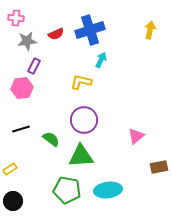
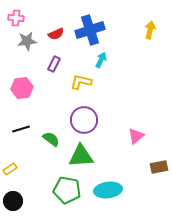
purple rectangle: moved 20 px right, 2 px up
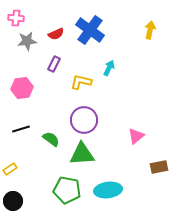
blue cross: rotated 36 degrees counterclockwise
cyan arrow: moved 8 px right, 8 px down
green triangle: moved 1 px right, 2 px up
